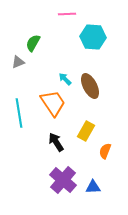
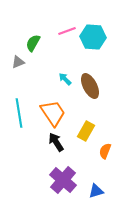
pink line: moved 17 px down; rotated 18 degrees counterclockwise
orange trapezoid: moved 10 px down
blue triangle: moved 3 px right, 4 px down; rotated 14 degrees counterclockwise
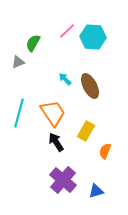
pink line: rotated 24 degrees counterclockwise
cyan line: rotated 24 degrees clockwise
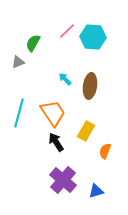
brown ellipse: rotated 35 degrees clockwise
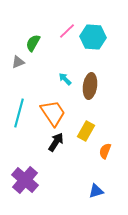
black arrow: rotated 66 degrees clockwise
purple cross: moved 38 px left
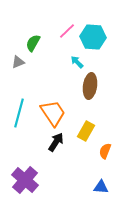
cyan arrow: moved 12 px right, 17 px up
blue triangle: moved 5 px right, 4 px up; rotated 21 degrees clockwise
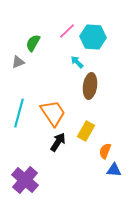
black arrow: moved 2 px right
blue triangle: moved 13 px right, 17 px up
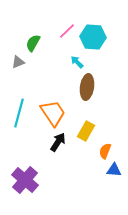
brown ellipse: moved 3 px left, 1 px down
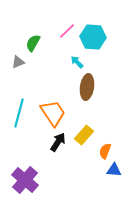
yellow rectangle: moved 2 px left, 4 px down; rotated 12 degrees clockwise
